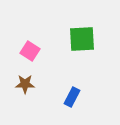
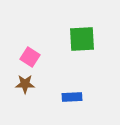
pink square: moved 6 px down
blue rectangle: rotated 60 degrees clockwise
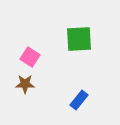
green square: moved 3 px left
blue rectangle: moved 7 px right, 3 px down; rotated 48 degrees counterclockwise
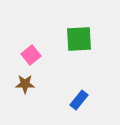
pink square: moved 1 px right, 2 px up; rotated 18 degrees clockwise
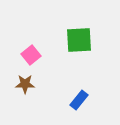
green square: moved 1 px down
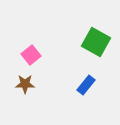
green square: moved 17 px right, 2 px down; rotated 32 degrees clockwise
blue rectangle: moved 7 px right, 15 px up
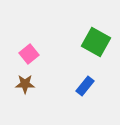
pink square: moved 2 px left, 1 px up
blue rectangle: moved 1 px left, 1 px down
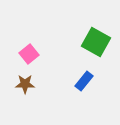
blue rectangle: moved 1 px left, 5 px up
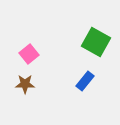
blue rectangle: moved 1 px right
